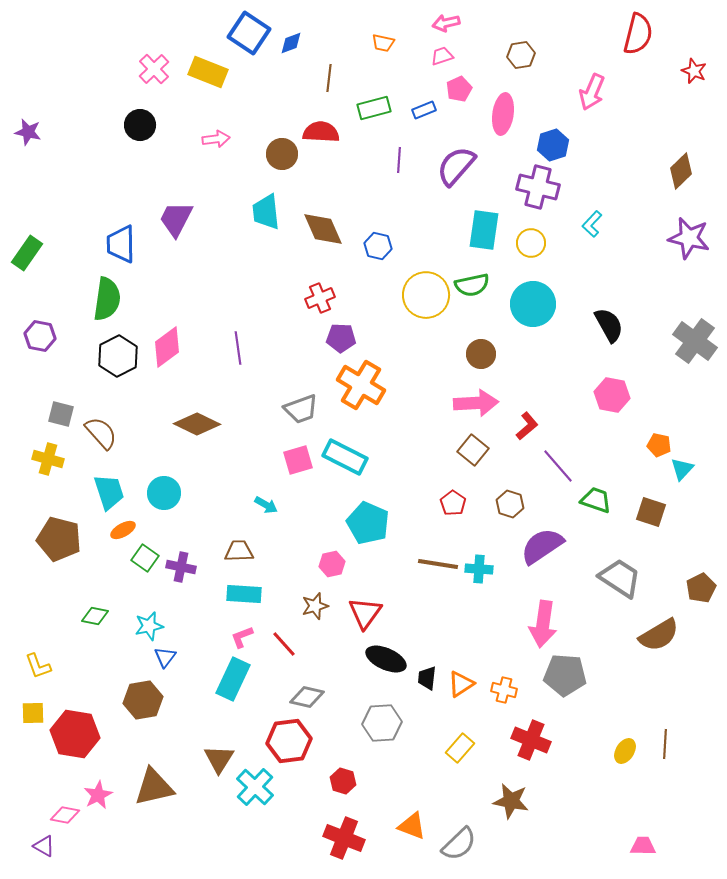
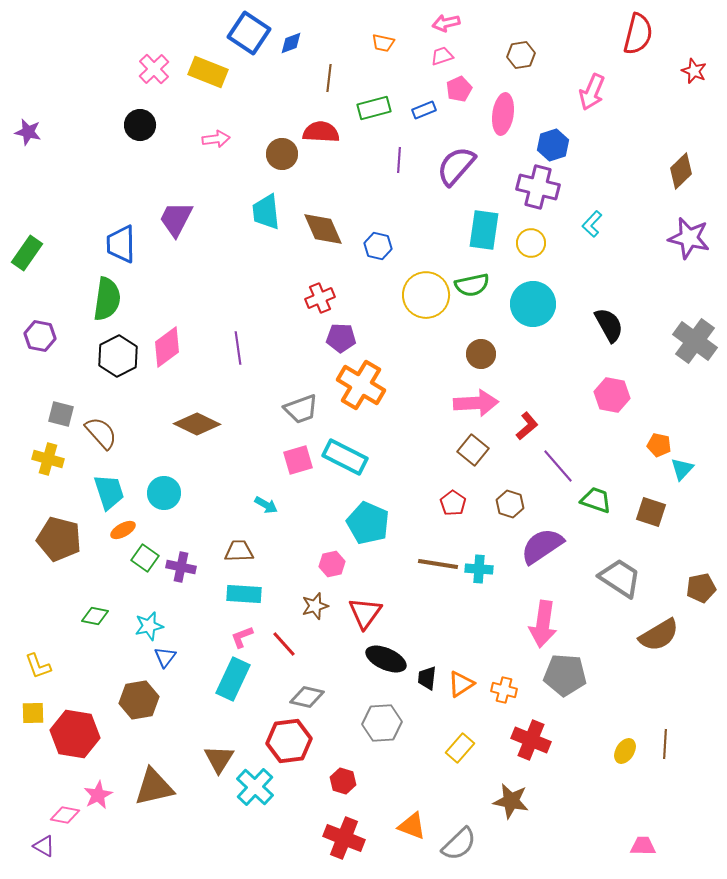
brown pentagon at (701, 588): rotated 16 degrees clockwise
brown hexagon at (143, 700): moved 4 px left
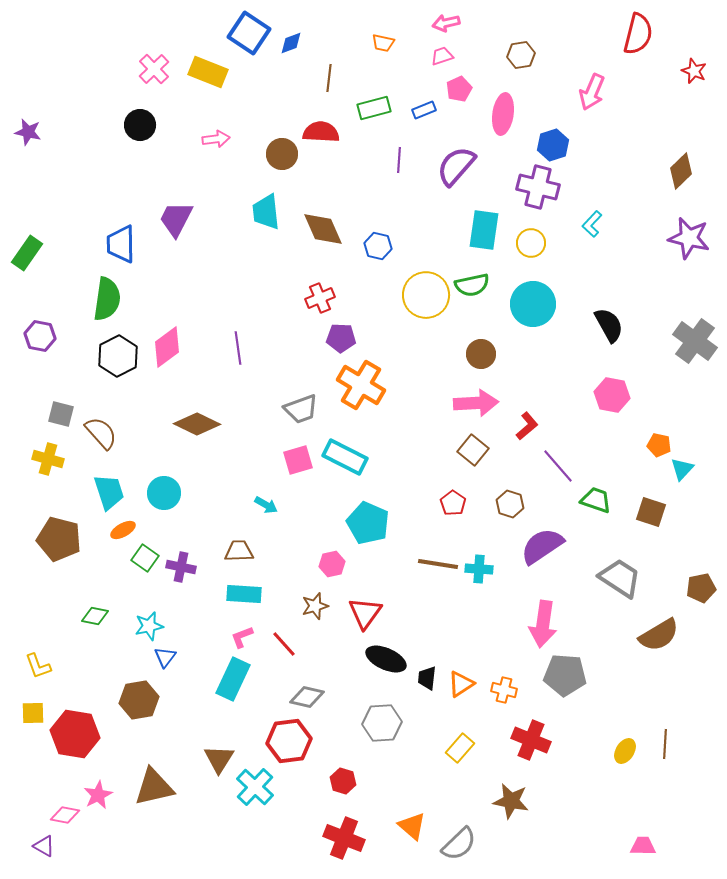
orange triangle at (412, 826): rotated 20 degrees clockwise
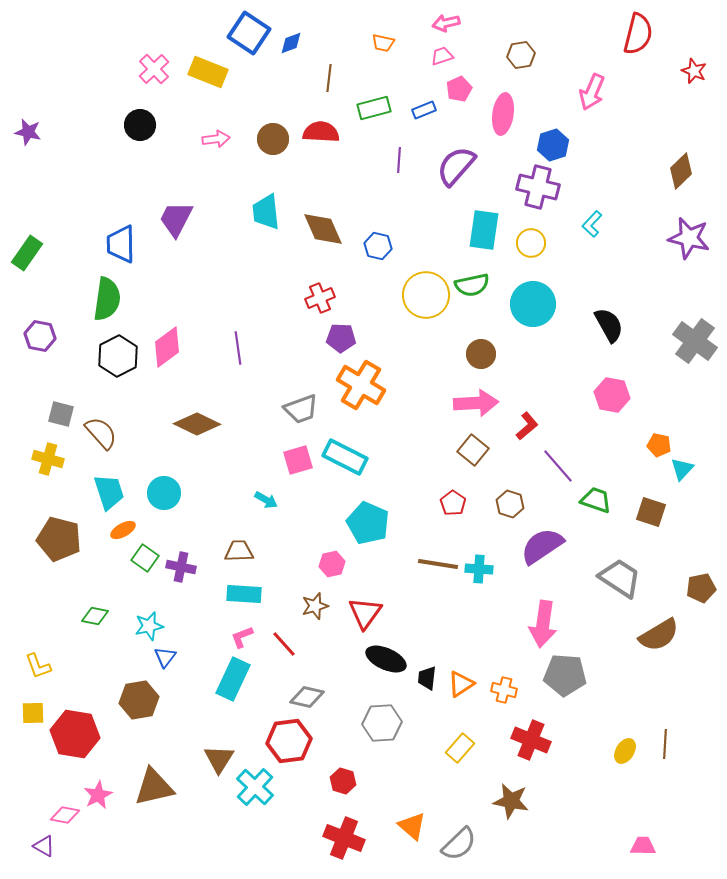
brown circle at (282, 154): moved 9 px left, 15 px up
cyan arrow at (266, 505): moved 5 px up
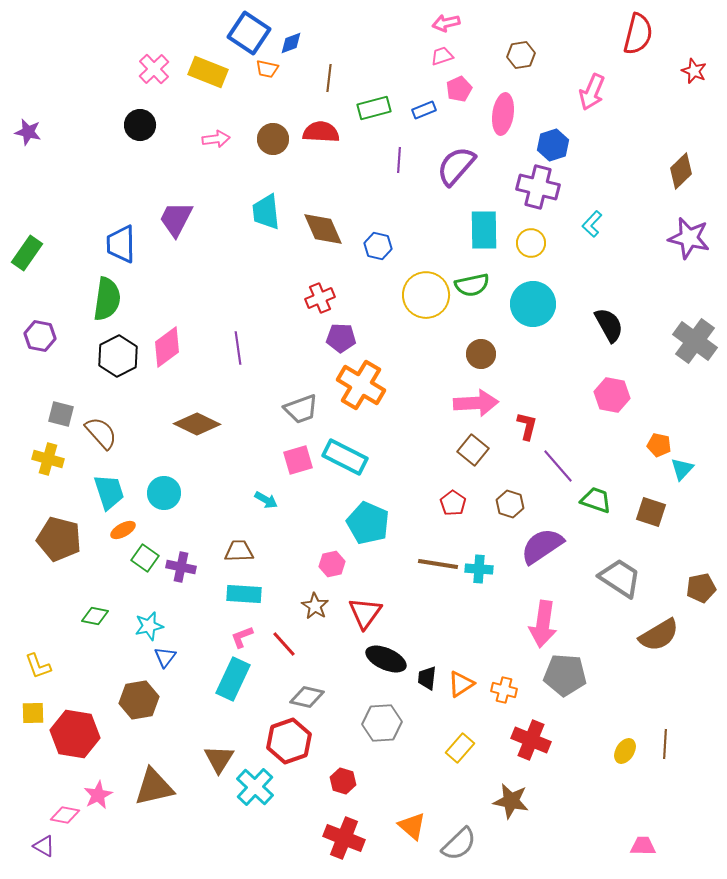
orange trapezoid at (383, 43): moved 116 px left, 26 px down
cyan rectangle at (484, 230): rotated 9 degrees counterclockwise
red L-shape at (527, 426): rotated 36 degrees counterclockwise
brown star at (315, 606): rotated 24 degrees counterclockwise
red hexagon at (289, 741): rotated 12 degrees counterclockwise
